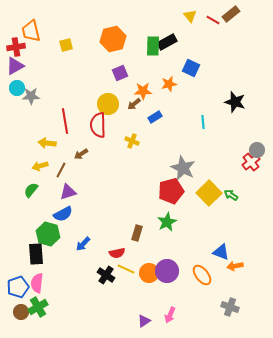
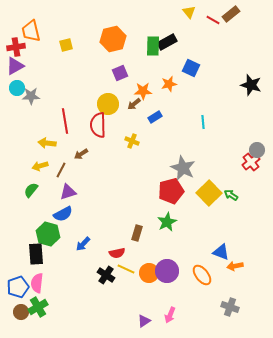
yellow triangle at (190, 16): moved 1 px left, 4 px up
black star at (235, 102): moved 16 px right, 17 px up
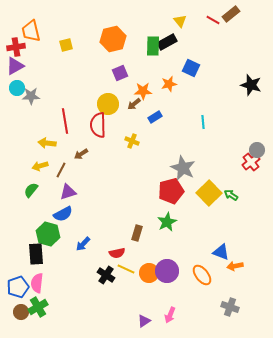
yellow triangle at (189, 12): moved 9 px left, 9 px down
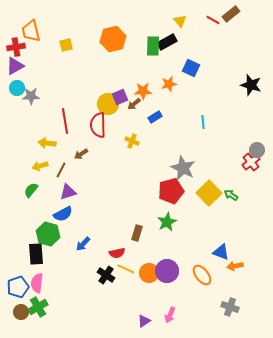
purple square at (120, 73): moved 24 px down
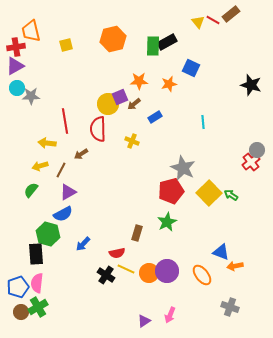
yellow triangle at (180, 21): moved 18 px right, 1 px down
orange star at (143, 91): moved 4 px left, 10 px up
red semicircle at (98, 125): moved 4 px down
purple triangle at (68, 192): rotated 12 degrees counterclockwise
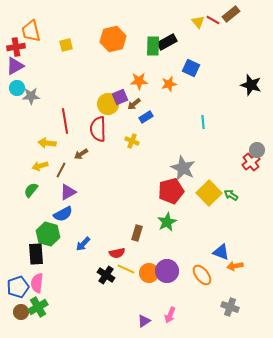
blue rectangle at (155, 117): moved 9 px left
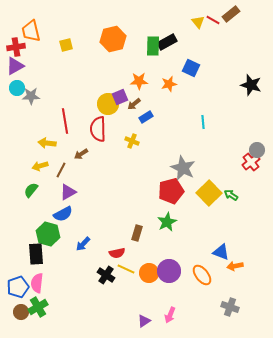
purple circle at (167, 271): moved 2 px right
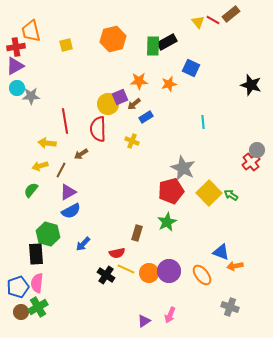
blue semicircle at (63, 214): moved 8 px right, 3 px up
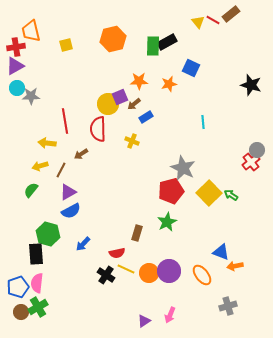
gray cross at (230, 307): moved 2 px left, 1 px up; rotated 36 degrees counterclockwise
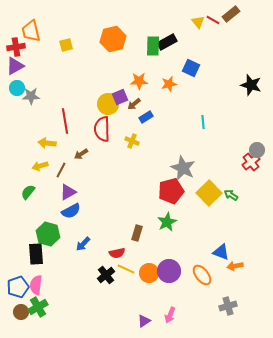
red semicircle at (98, 129): moved 4 px right
green semicircle at (31, 190): moved 3 px left, 2 px down
black cross at (106, 275): rotated 18 degrees clockwise
pink semicircle at (37, 283): moved 1 px left, 2 px down
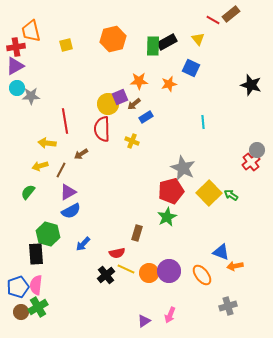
yellow triangle at (198, 22): moved 17 px down
green star at (167, 222): moved 5 px up
